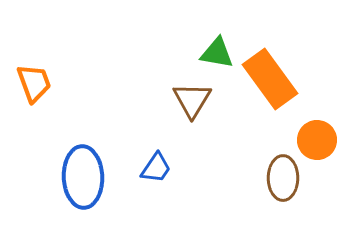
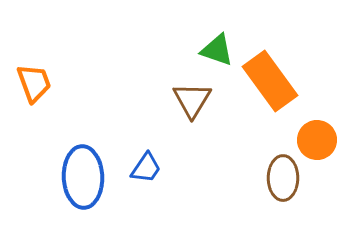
green triangle: moved 3 px up; rotated 9 degrees clockwise
orange rectangle: moved 2 px down
blue trapezoid: moved 10 px left
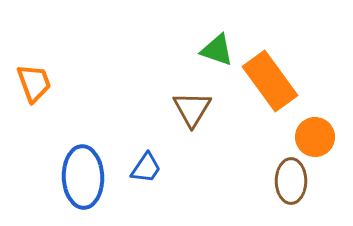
brown triangle: moved 9 px down
orange circle: moved 2 px left, 3 px up
brown ellipse: moved 8 px right, 3 px down
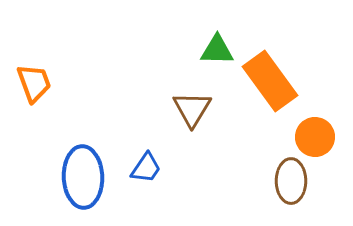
green triangle: rotated 18 degrees counterclockwise
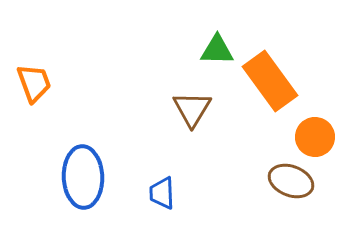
blue trapezoid: moved 16 px right, 25 px down; rotated 144 degrees clockwise
brown ellipse: rotated 69 degrees counterclockwise
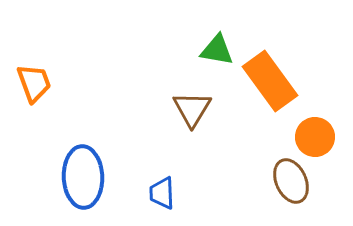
green triangle: rotated 9 degrees clockwise
brown ellipse: rotated 45 degrees clockwise
